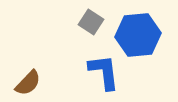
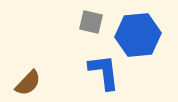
gray square: rotated 20 degrees counterclockwise
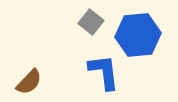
gray square: rotated 25 degrees clockwise
brown semicircle: moved 1 px right, 1 px up
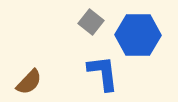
blue hexagon: rotated 6 degrees clockwise
blue L-shape: moved 1 px left, 1 px down
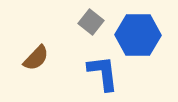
brown semicircle: moved 7 px right, 24 px up
